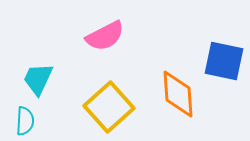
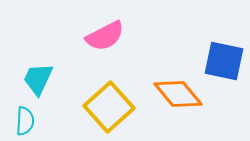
orange diamond: rotated 36 degrees counterclockwise
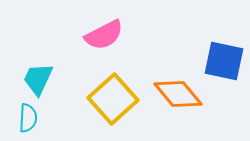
pink semicircle: moved 1 px left, 1 px up
yellow square: moved 4 px right, 8 px up
cyan semicircle: moved 3 px right, 3 px up
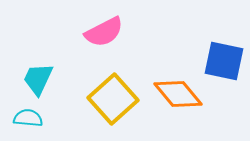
pink semicircle: moved 3 px up
cyan semicircle: rotated 88 degrees counterclockwise
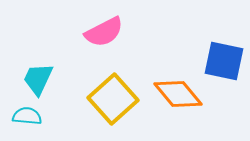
cyan semicircle: moved 1 px left, 2 px up
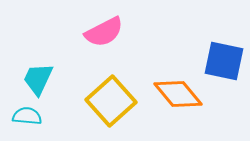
yellow square: moved 2 px left, 2 px down
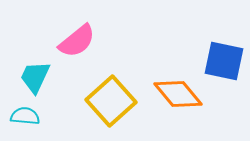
pink semicircle: moved 27 px left, 9 px down; rotated 12 degrees counterclockwise
cyan trapezoid: moved 3 px left, 2 px up
cyan semicircle: moved 2 px left
